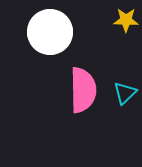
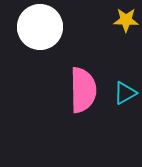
white circle: moved 10 px left, 5 px up
cyan triangle: rotated 15 degrees clockwise
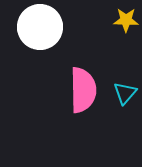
cyan triangle: rotated 20 degrees counterclockwise
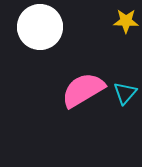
yellow star: moved 1 px down
pink semicircle: rotated 120 degrees counterclockwise
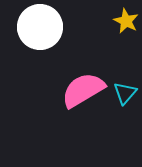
yellow star: rotated 25 degrees clockwise
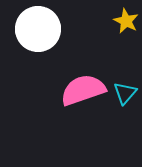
white circle: moved 2 px left, 2 px down
pink semicircle: rotated 12 degrees clockwise
